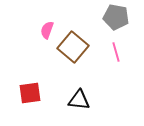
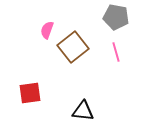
brown square: rotated 12 degrees clockwise
black triangle: moved 4 px right, 11 px down
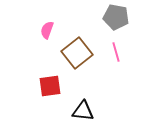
brown square: moved 4 px right, 6 px down
red square: moved 20 px right, 7 px up
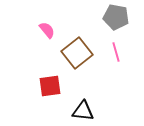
pink semicircle: rotated 120 degrees clockwise
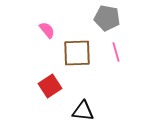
gray pentagon: moved 9 px left, 1 px down
brown square: rotated 36 degrees clockwise
red square: rotated 25 degrees counterclockwise
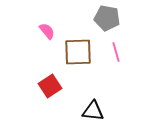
pink semicircle: moved 1 px down
brown square: moved 1 px right, 1 px up
black triangle: moved 10 px right
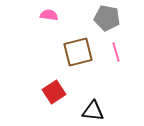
pink semicircle: moved 2 px right, 16 px up; rotated 42 degrees counterclockwise
brown square: rotated 12 degrees counterclockwise
red square: moved 4 px right, 6 px down
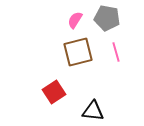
pink semicircle: moved 26 px right, 5 px down; rotated 66 degrees counterclockwise
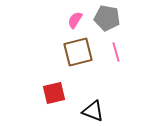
red square: moved 1 px down; rotated 20 degrees clockwise
black triangle: rotated 15 degrees clockwise
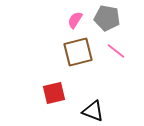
pink line: moved 1 px up; rotated 36 degrees counterclockwise
